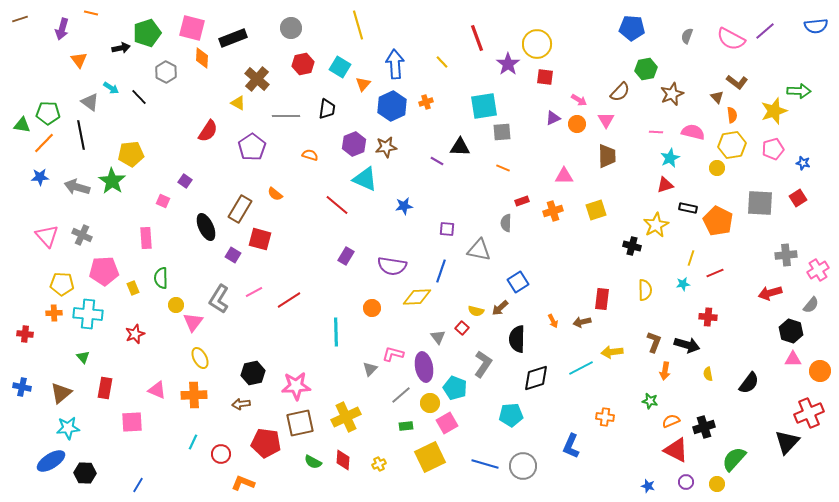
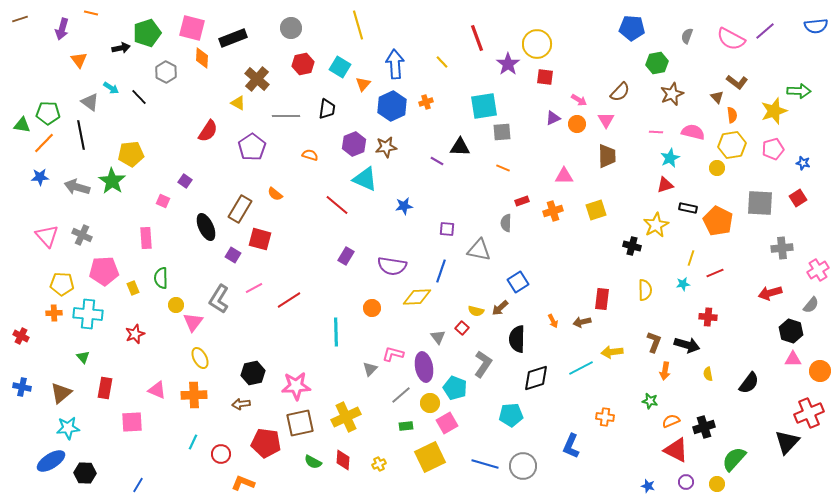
green hexagon at (646, 69): moved 11 px right, 6 px up
gray cross at (786, 255): moved 4 px left, 7 px up
pink line at (254, 292): moved 4 px up
red cross at (25, 334): moved 4 px left, 2 px down; rotated 21 degrees clockwise
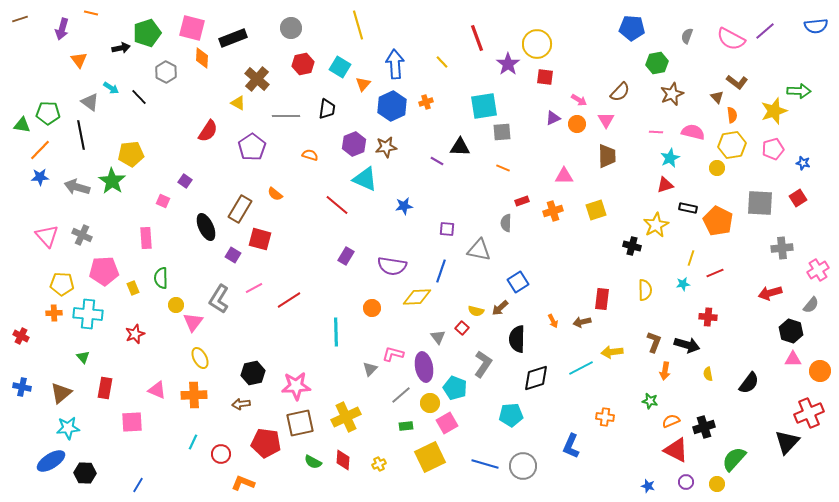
orange line at (44, 143): moved 4 px left, 7 px down
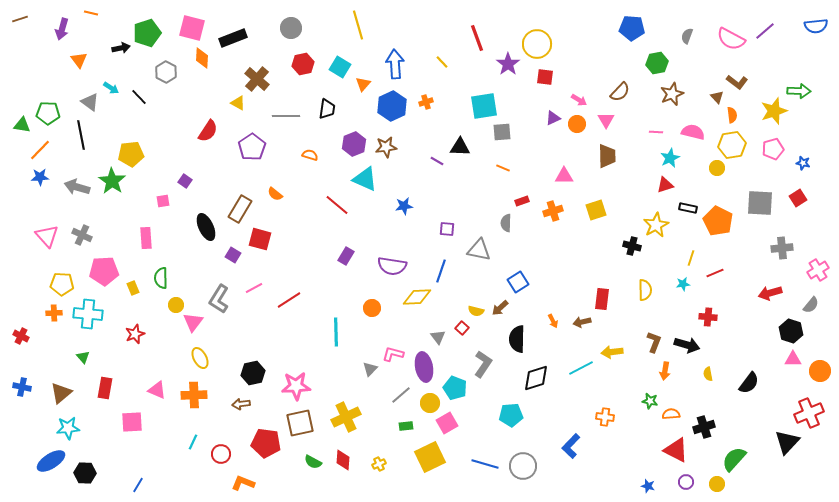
pink square at (163, 201): rotated 32 degrees counterclockwise
orange semicircle at (671, 421): moved 7 px up; rotated 18 degrees clockwise
blue L-shape at (571, 446): rotated 20 degrees clockwise
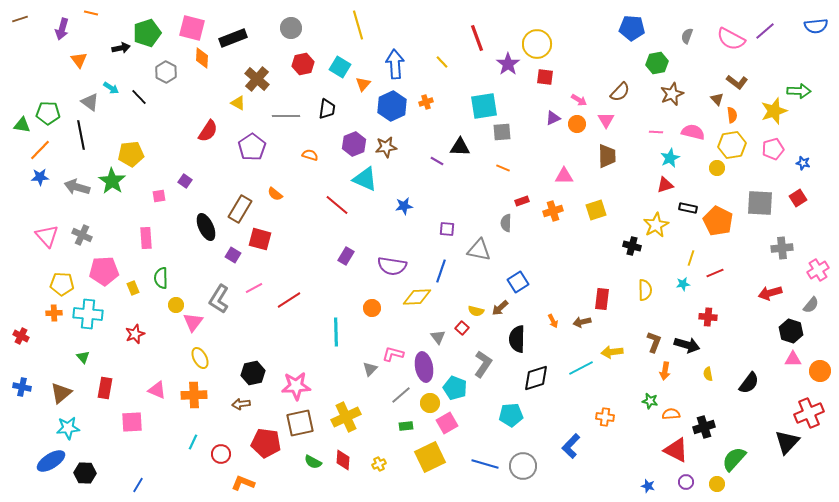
brown triangle at (717, 97): moved 2 px down
pink square at (163, 201): moved 4 px left, 5 px up
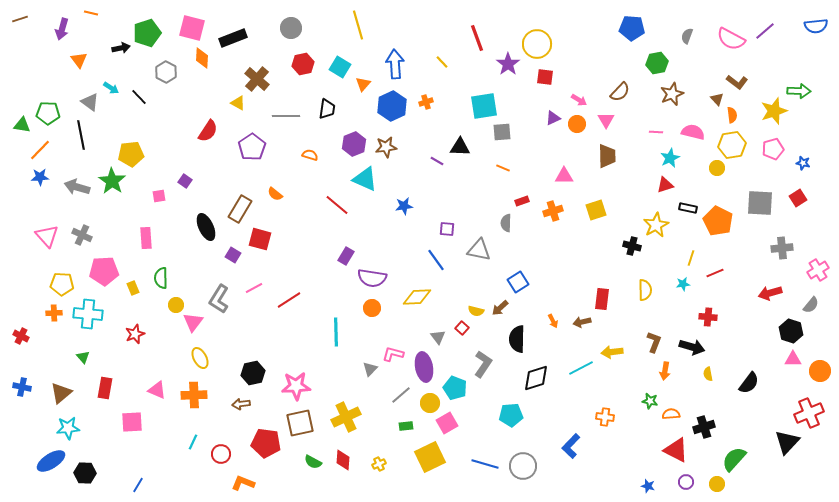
purple semicircle at (392, 266): moved 20 px left, 12 px down
blue line at (441, 271): moved 5 px left, 11 px up; rotated 55 degrees counterclockwise
black arrow at (687, 345): moved 5 px right, 2 px down
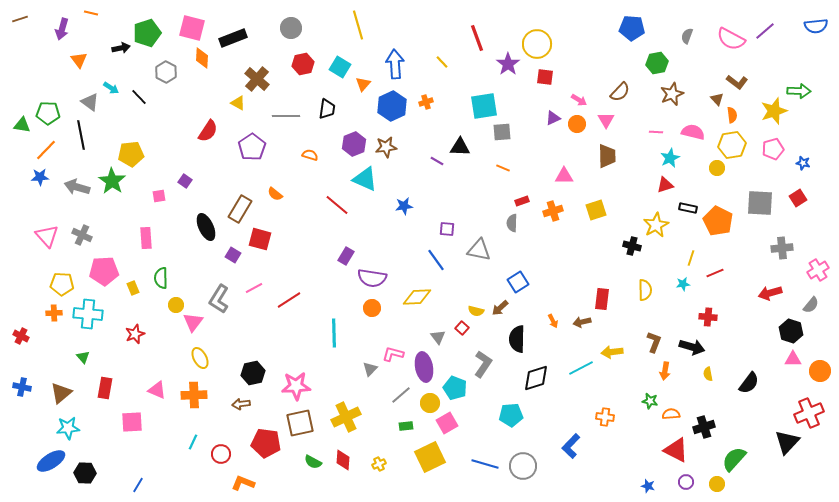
orange line at (40, 150): moved 6 px right
gray semicircle at (506, 223): moved 6 px right
cyan line at (336, 332): moved 2 px left, 1 px down
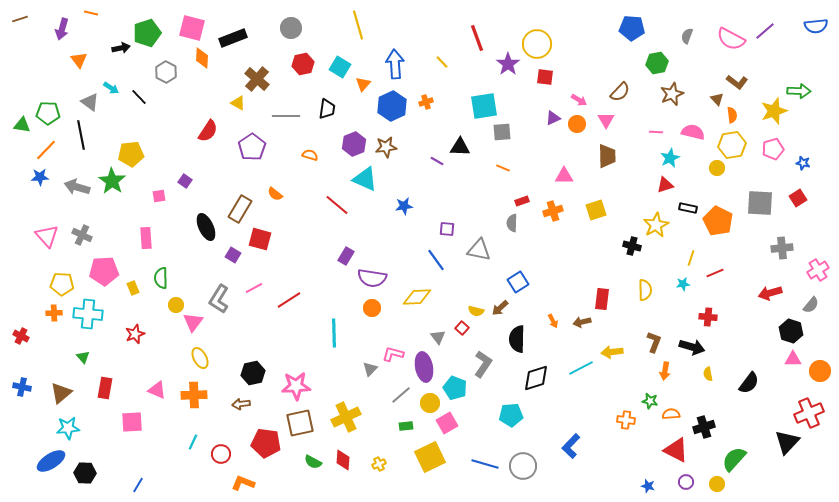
orange cross at (605, 417): moved 21 px right, 3 px down
